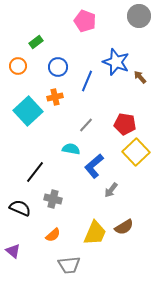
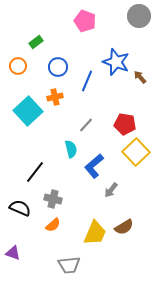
cyan semicircle: rotated 66 degrees clockwise
orange semicircle: moved 10 px up
purple triangle: moved 2 px down; rotated 21 degrees counterclockwise
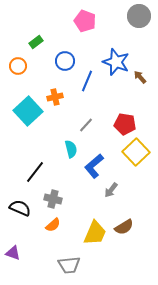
blue circle: moved 7 px right, 6 px up
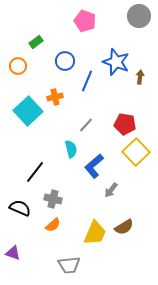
brown arrow: rotated 48 degrees clockwise
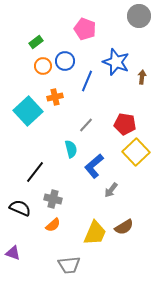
pink pentagon: moved 8 px down
orange circle: moved 25 px right
brown arrow: moved 2 px right
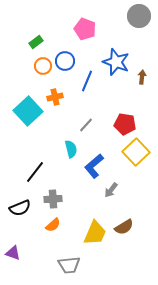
gray cross: rotated 18 degrees counterclockwise
black semicircle: rotated 135 degrees clockwise
